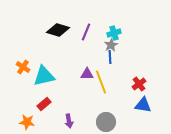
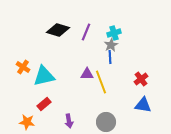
red cross: moved 2 px right, 5 px up
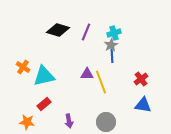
blue line: moved 2 px right, 1 px up
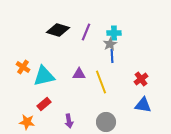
cyan cross: rotated 16 degrees clockwise
gray star: moved 1 px left, 1 px up
purple triangle: moved 8 px left
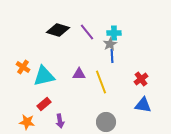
purple line: moved 1 px right; rotated 60 degrees counterclockwise
purple arrow: moved 9 px left
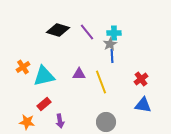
orange cross: rotated 24 degrees clockwise
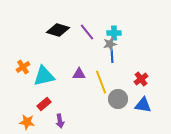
gray star: rotated 16 degrees clockwise
gray circle: moved 12 px right, 23 px up
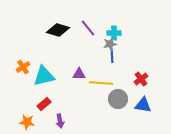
purple line: moved 1 px right, 4 px up
yellow line: moved 1 px down; rotated 65 degrees counterclockwise
